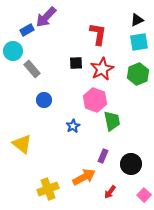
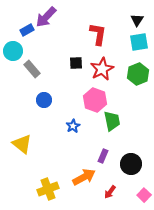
black triangle: rotated 32 degrees counterclockwise
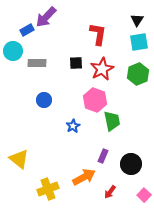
gray rectangle: moved 5 px right, 6 px up; rotated 48 degrees counterclockwise
yellow triangle: moved 3 px left, 15 px down
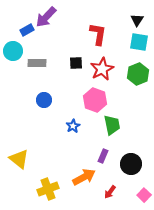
cyan square: rotated 18 degrees clockwise
green trapezoid: moved 4 px down
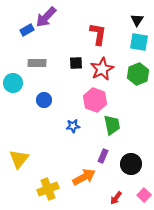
cyan circle: moved 32 px down
blue star: rotated 24 degrees clockwise
yellow triangle: rotated 30 degrees clockwise
red arrow: moved 6 px right, 6 px down
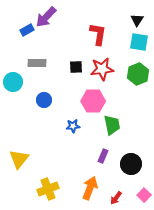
black square: moved 4 px down
red star: rotated 20 degrees clockwise
cyan circle: moved 1 px up
pink hexagon: moved 2 px left, 1 px down; rotated 20 degrees counterclockwise
orange arrow: moved 6 px right, 11 px down; rotated 40 degrees counterclockwise
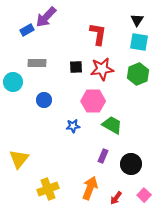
green trapezoid: rotated 50 degrees counterclockwise
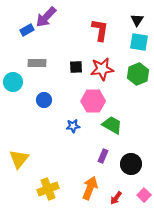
red L-shape: moved 2 px right, 4 px up
